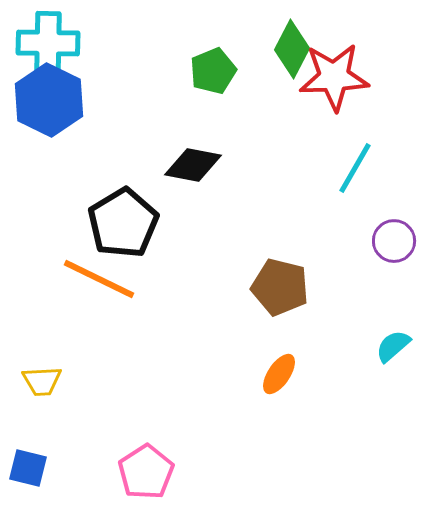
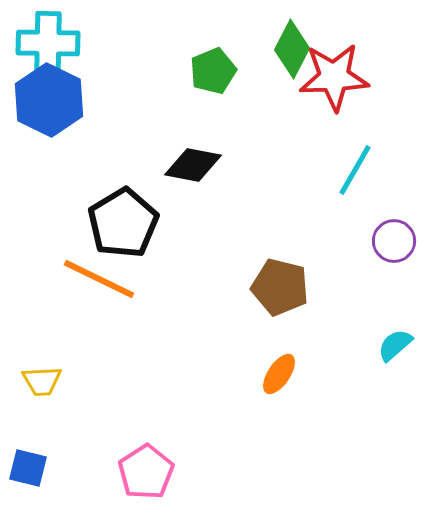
cyan line: moved 2 px down
cyan semicircle: moved 2 px right, 1 px up
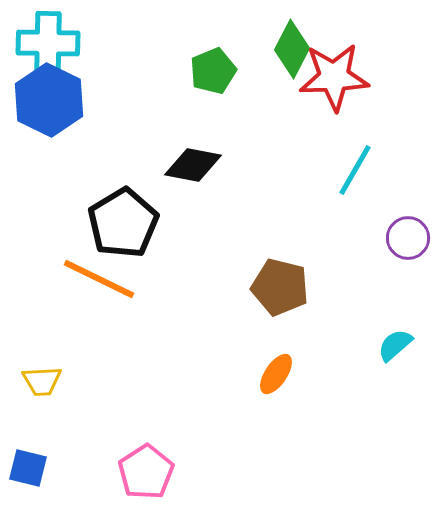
purple circle: moved 14 px right, 3 px up
orange ellipse: moved 3 px left
